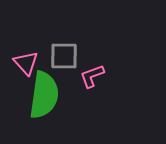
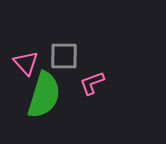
pink L-shape: moved 7 px down
green semicircle: rotated 9 degrees clockwise
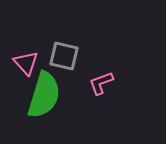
gray square: rotated 12 degrees clockwise
pink L-shape: moved 9 px right
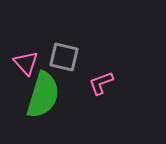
gray square: moved 1 px down
green semicircle: moved 1 px left
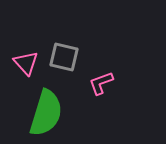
green semicircle: moved 3 px right, 18 px down
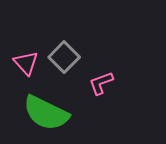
gray square: rotated 32 degrees clockwise
green semicircle: rotated 99 degrees clockwise
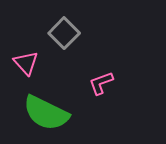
gray square: moved 24 px up
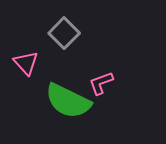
green semicircle: moved 22 px right, 12 px up
